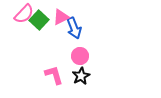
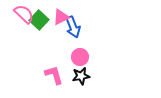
pink semicircle: rotated 90 degrees counterclockwise
blue arrow: moved 1 px left, 1 px up
pink circle: moved 1 px down
black star: rotated 18 degrees clockwise
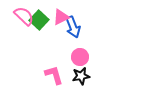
pink semicircle: moved 2 px down
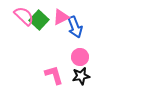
blue arrow: moved 2 px right
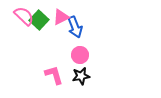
pink circle: moved 2 px up
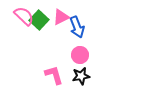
blue arrow: moved 2 px right
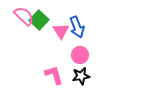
pink triangle: moved 14 px down; rotated 36 degrees counterclockwise
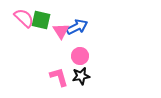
pink semicircle: moved 2 px down
green square: moved 2 px right; rotated 30 degrees counterclockwise
blue arrow: rotated 95 degrees counterclockwise
pink circle: moved 1 px down
pink L-shape: moved 5 px right, 2 px down
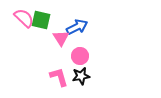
pink triangle: moved 7 px down
